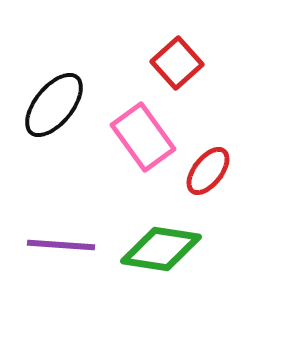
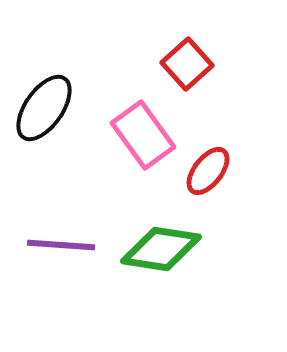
red square: moved 10 px right, 1 px down
black ellipse: moved 10 px left, 3 px down; rotated 4 degrees counterclockwise
pink rectangle: moved 2 px up
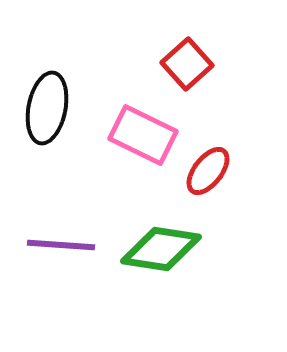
black ellipse: moved 3 px right; rotated 24 degrees counterclockwise
pink rectangle: rotated 28 degrees counterclockwise
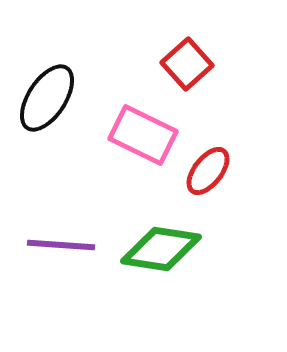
black ellipse: moved 10 px up; rotated 22 degrees clockwise
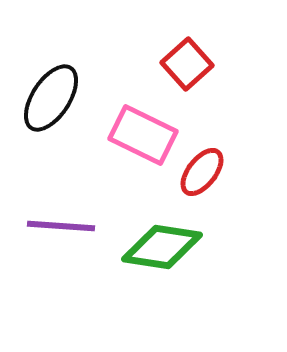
black ellipse: moved 4 px right
red ellipse: moved 6 px left, 1 px down
purple line: moved 19 px up
green diamond: moved 1 px right, 2 px up
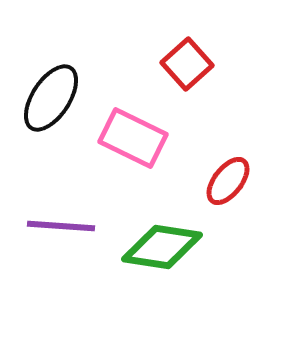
pink rectangle: moved 10 px left, 3 px down
red ellipse: moved 26 px right, 9 px down
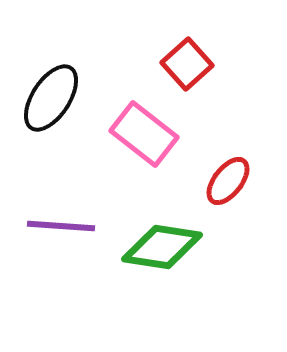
pink rectangle: moved 11 px right, 4 px up; rotated 12 degrees clockwise
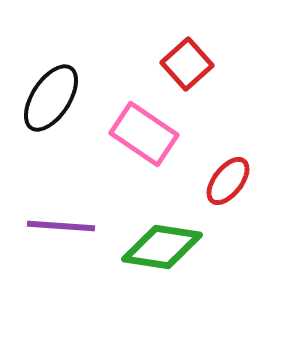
pink rectangle: rotated 4 degrees counterclockwise
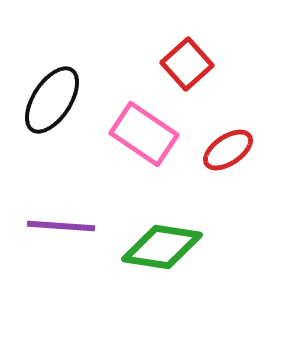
black ellipse: moved 1 px right, 2 px down
red ellipse: moved 31 px up; rotated 18 degrees clockwise
